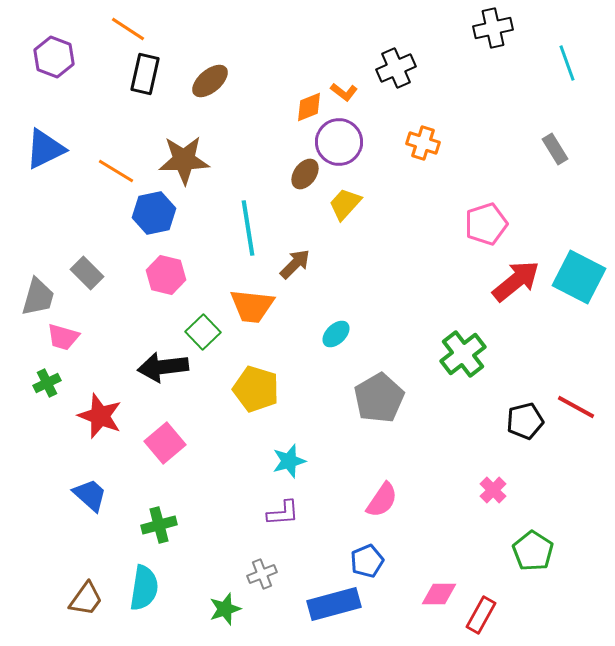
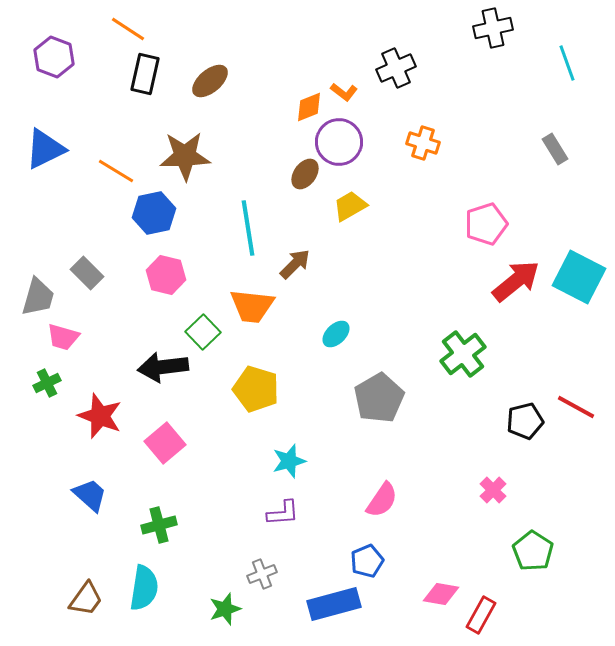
brown star at (184, 160): moved 1 px right, 4 px up
yellow trapezoid at (345, 204): moved 5 px right, 2 px down; rotated 18 degrees clockwise
pink diamond at (439, 594): moved 2 px right; rotated 9 degrees clockwise
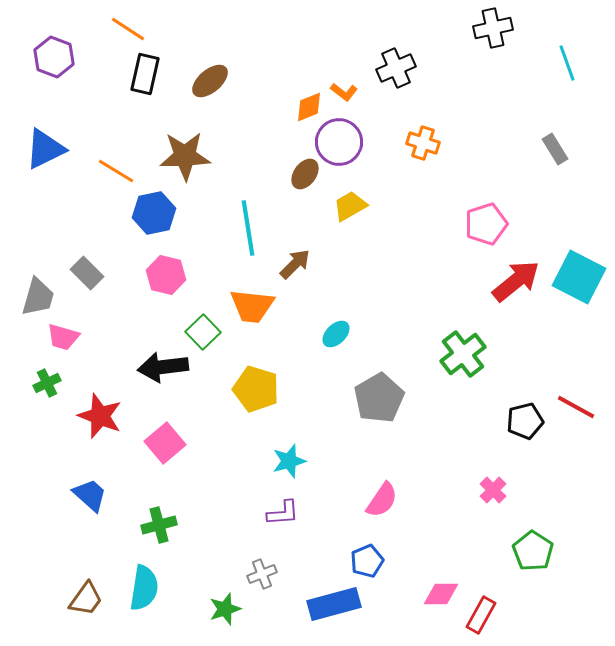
pink diamond at (441, 594): rotated 9 degrees counterclockwise
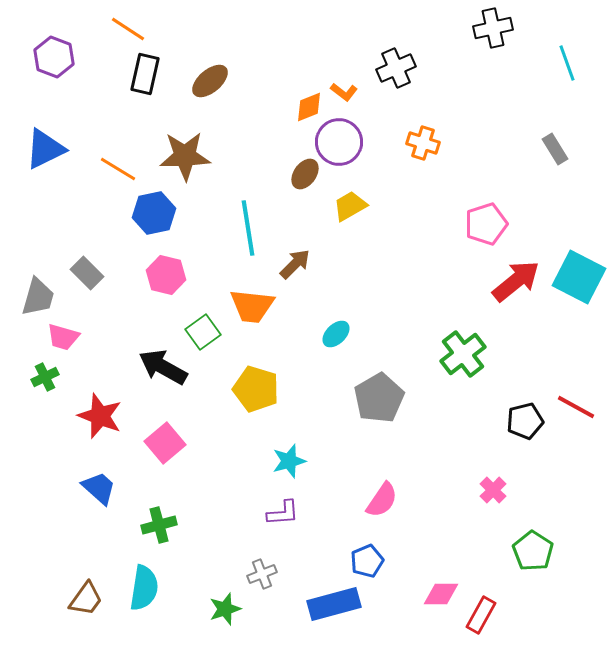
orange line at (116, 171): moved 2 px right, 2 px up
green square at (203, 332): rotated 8 degrees clockwise
black arrow at (163, 367): rotated 36 degrees clockwise
green cross at (47, 383): moved 2 px left, 6 px up
blue trapezoid at (90, 495): moved 9 px right, 7 px up
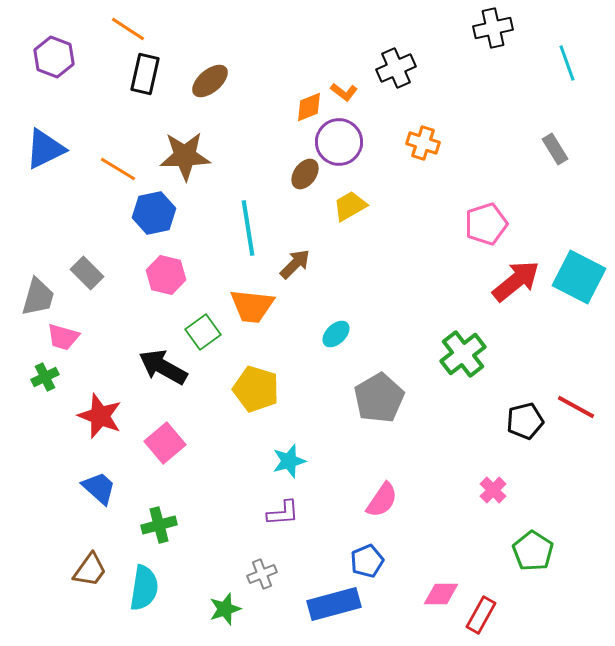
brown trapezoid at (86, 599): moved 4 px right, 29 px up
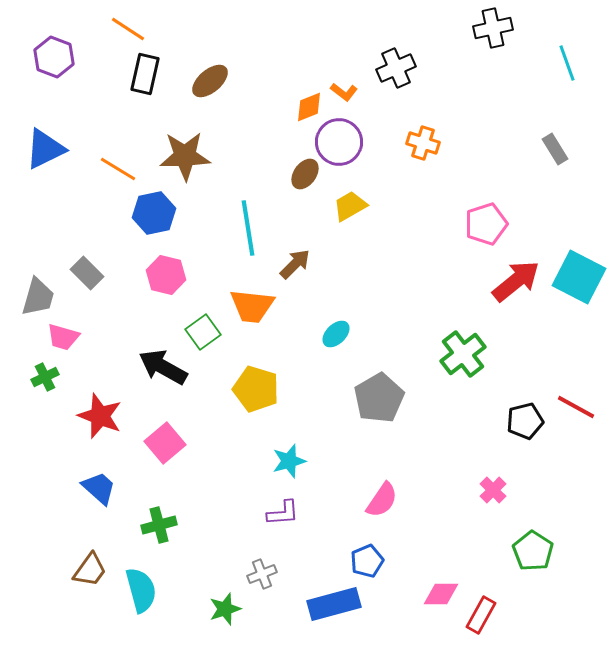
cyan semicircle at (144, 588): moved 3 px left, 2 px down; rotated 24 degrees counterclockwise
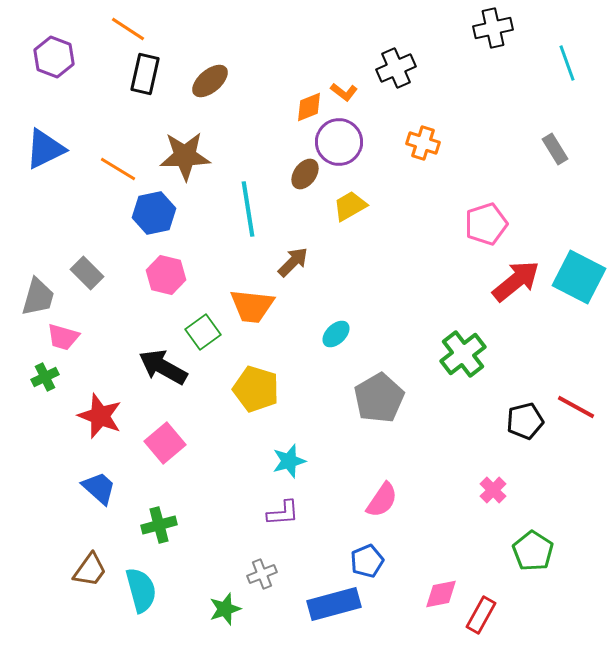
cyan line at (248, 228): moved 19 px up
brown arrow at (295, 264): moved 2 px left, 2 px up
pink diamond at (441, 594): rotated 12 degrees counterclockwise
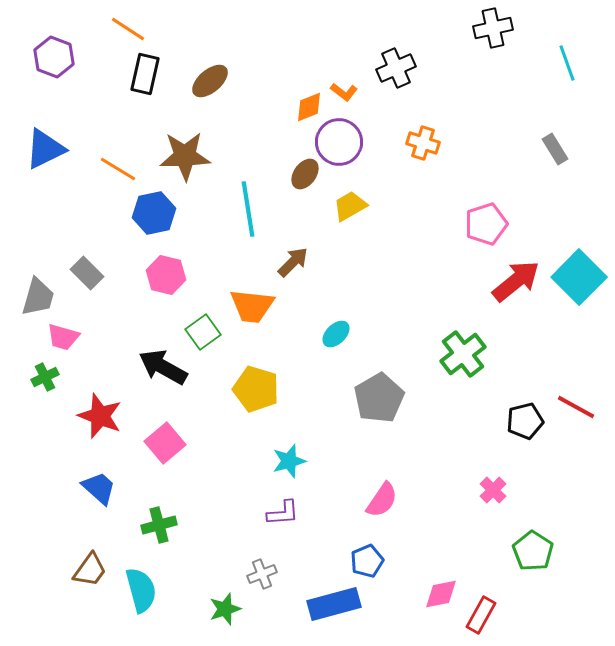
cyan square at (579, 277): rotated 18 degrees clockwise
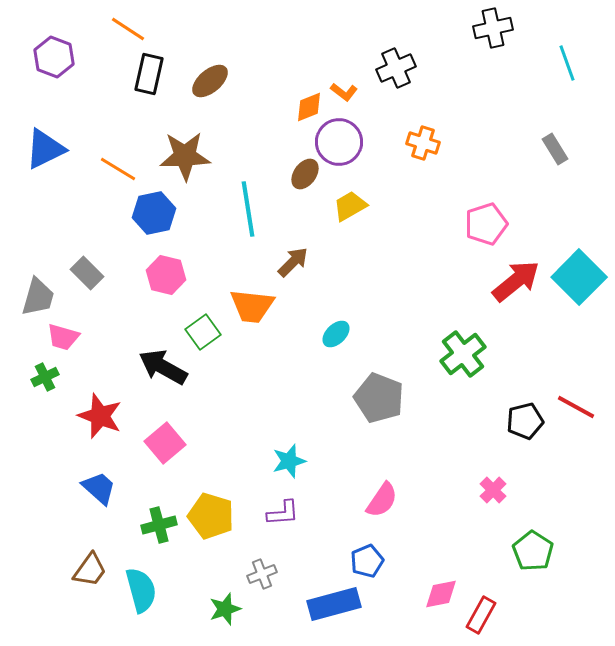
black rectangle at (145, 74): moved 4 px right
yellow pentagon at (256, 389): moved 45 px left, 127 px down
gray pentagon at (379, 398): rotated 21 degrees counterclockwise
